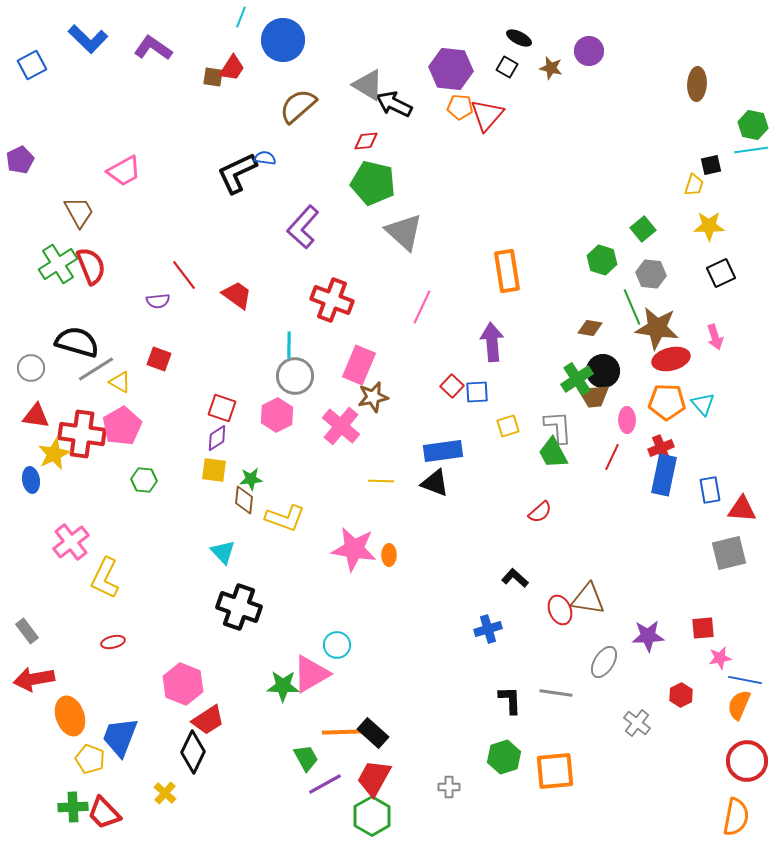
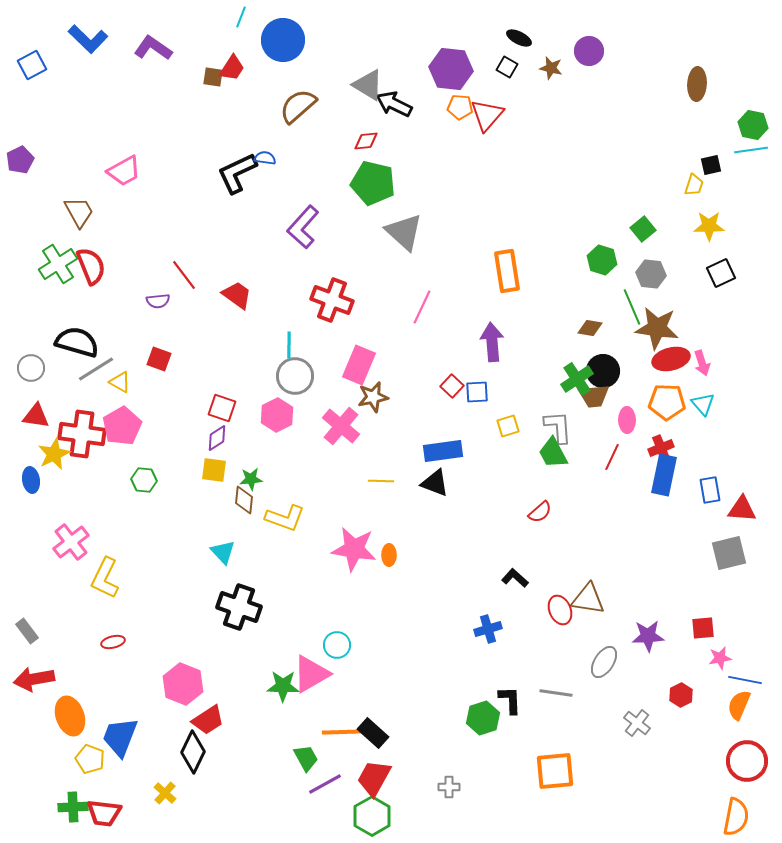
pink arrow at (715, 337): moved 13 px left, 26 px down
green hexagon at (504, 757): moved 21 px left, 39 px up
red trapezoid at (104, 813): rotated 39 degrees counterclockwise
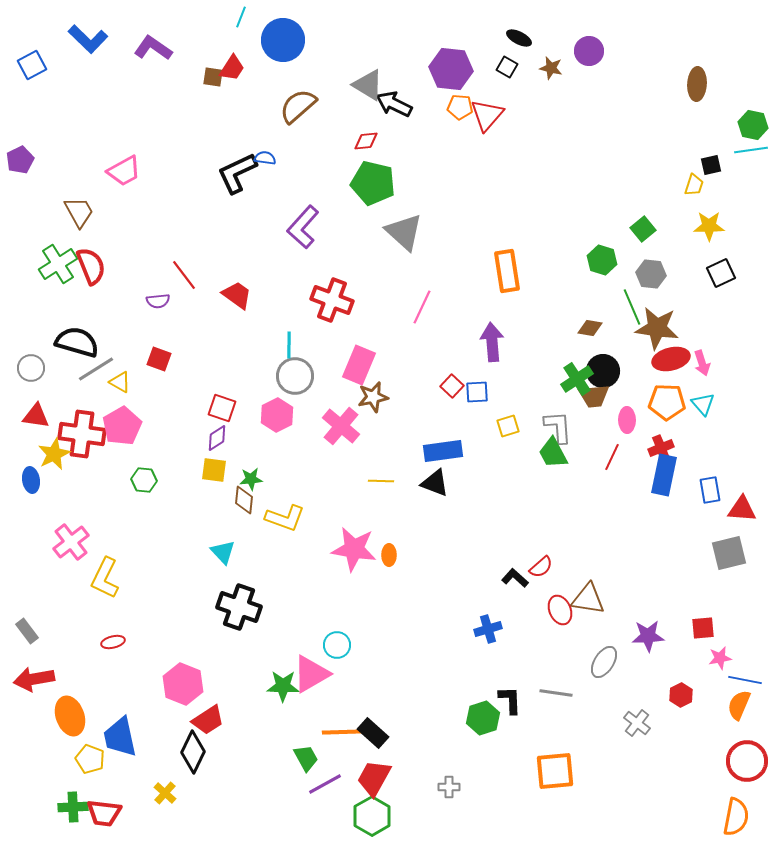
red semicircle at (540, 512): moved 1 px right, 55 px down
blue trapezoid at (120, 737): rotated 33 degrees counterclockwise
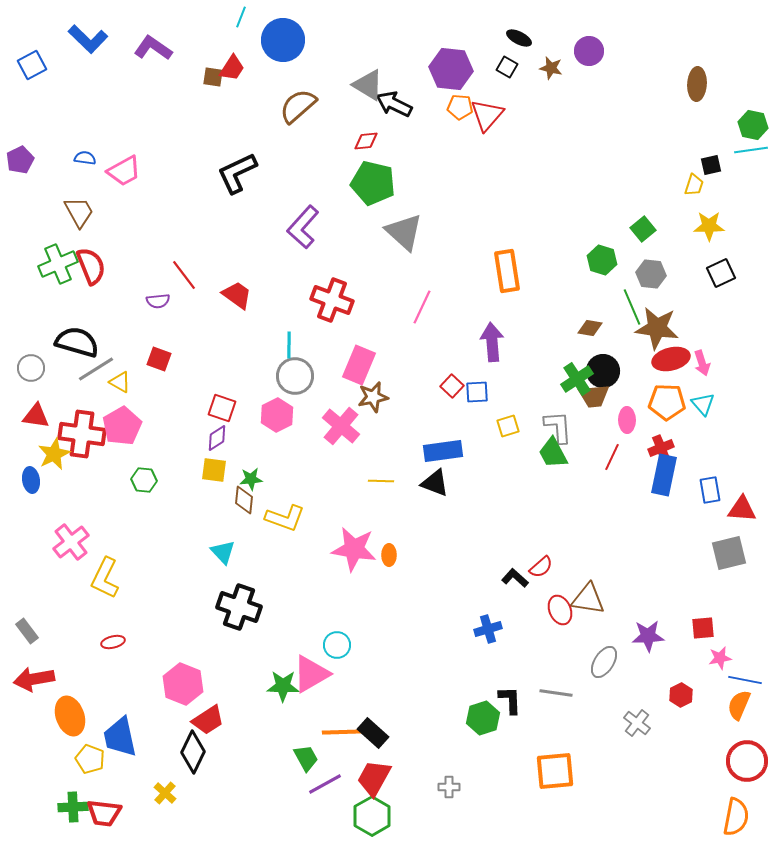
blue semicircle at (265, 158): moved 180 px left
green cross at (58, 264): rotated 9 degrees clockwise
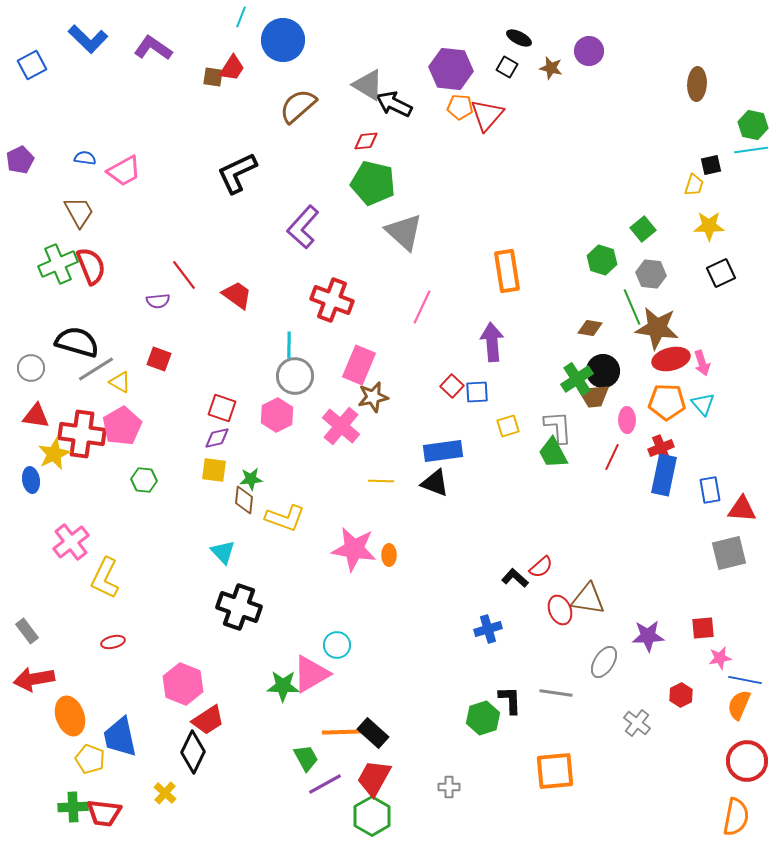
purple diamond at (217, 438): rotated 20 degrees clockwise
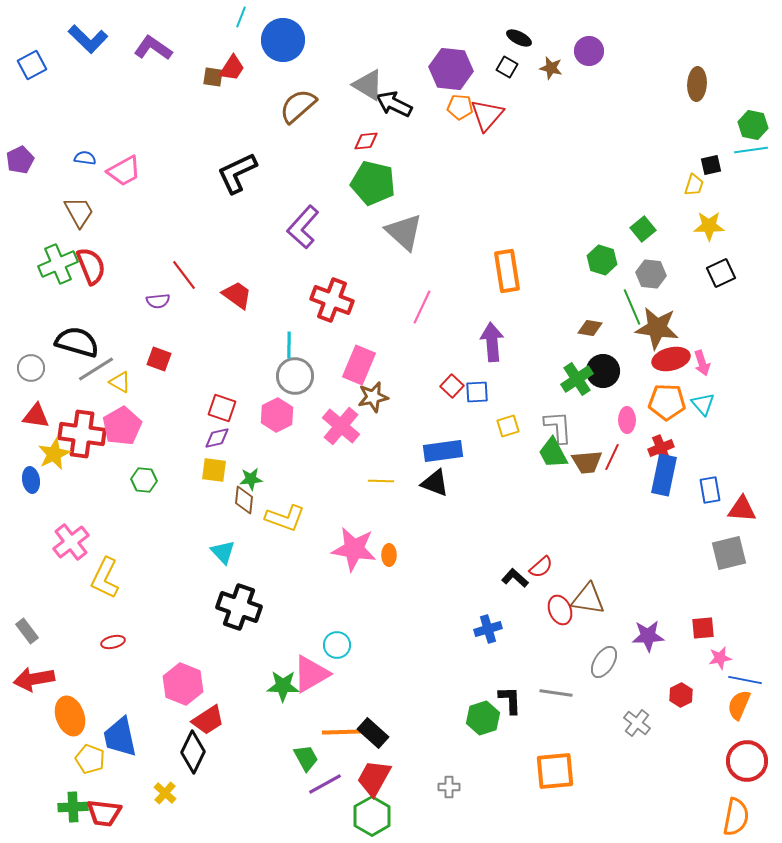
brown trapezoid at (594, 396): moved 7 px left, 66 px down
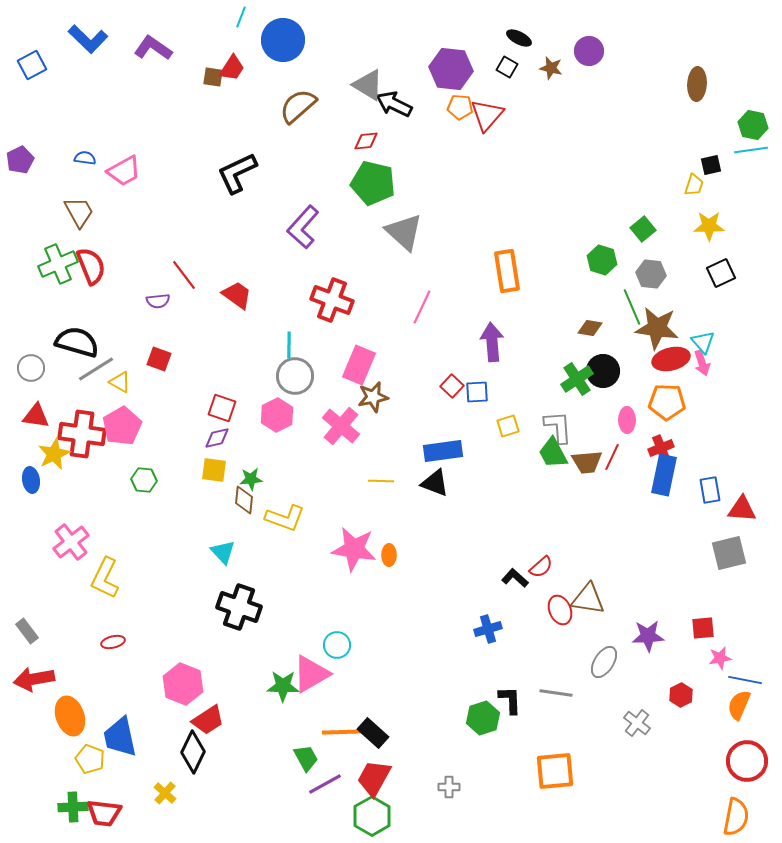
cyan triangle at (703, 404): moved 62 px up
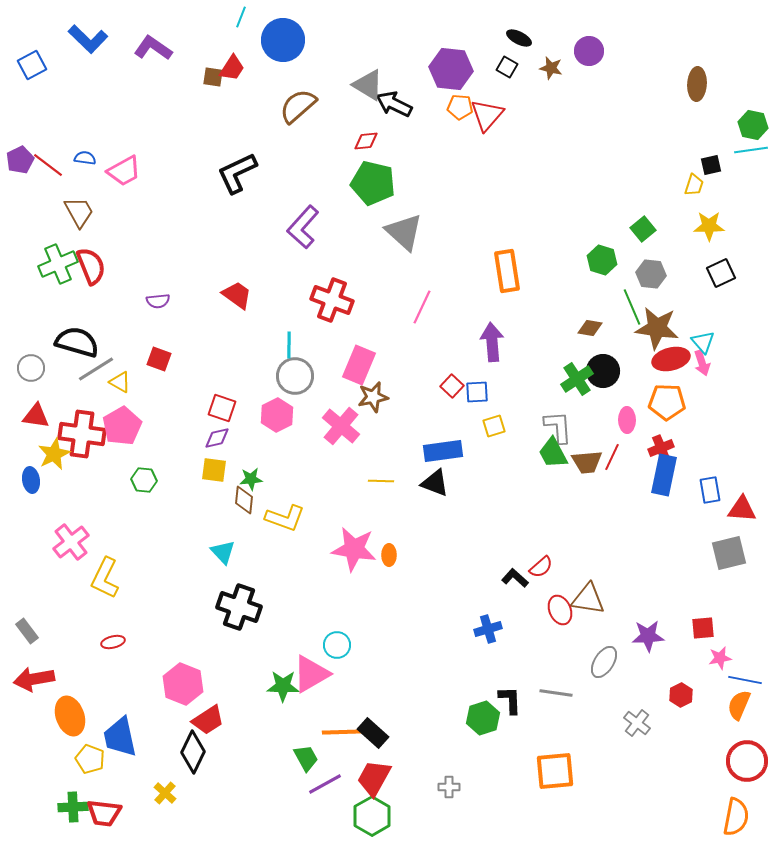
red line at (184, 275): moved 136 px left, 110 px up; rotated 16 degrees counterclockwise
yellow square at (508, 426): moved 14 px left
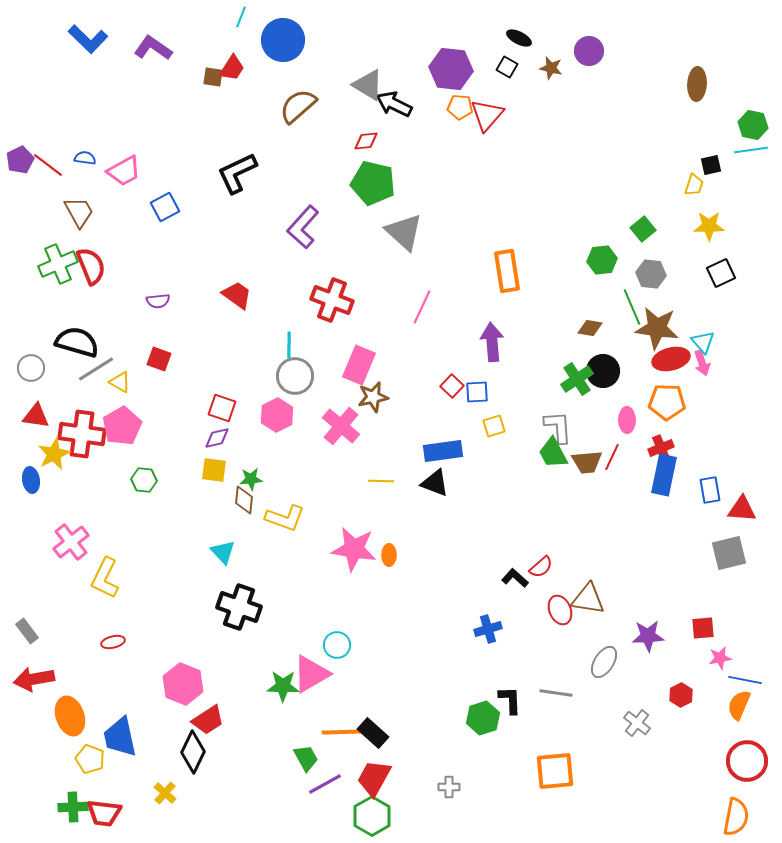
blue square at (32, 65): moved 133 px right, 142 px down
green hexagon at (602, 260): rotated 24 degrees counterclockwise
